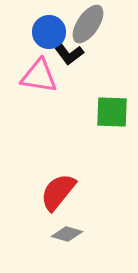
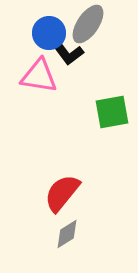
blue circle: moved 1 px down
green square: rotated 12 degrees counterclockwise
red semicircle: moved 4 px right, 1 px down
gray diamond: rotated 48 degrees counterclockwise
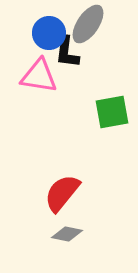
black L-shape: rotated 44 degrees clockwise
gray diamond: rotated 44 degrees clockwise
